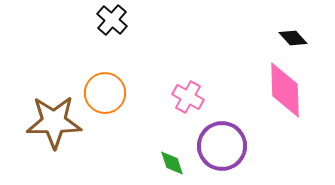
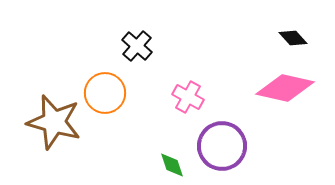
black cross: moved 25 px right, 26 px down
pink diamond: moved 2 px up; rotated 76 degrees counterclockwise
brown star: rotated 16 degrees clockwise
green diamond: moved 2 px down
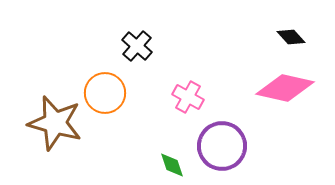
black diamond: moved 2 px left, 1 px up
brown star: moved 1 px right, 1 px down
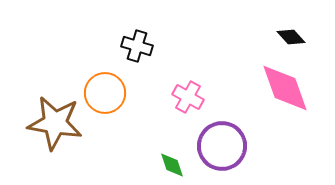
black cross: rotated 24 degrees counterclockwise
pink diamond: rotated 58 degrees clockwise
brown star: rotated 6 degrees counterclockwise
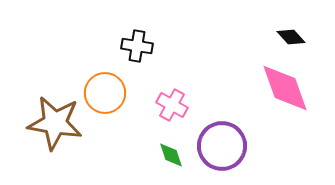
black cross: rotated 8 degrees counterclockwise
pink cross: moved 16 px left, 8 px down
green diamond: moved 1 px left, 10 px up
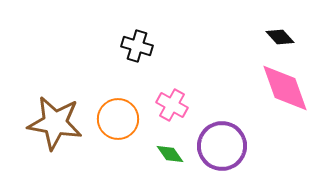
black diamond: moved 11 px left
black cross: rotated 8 degrees clockwise
orange circle: moved 13 px right, 26 px down
green diamond: moved 1 px left, 1 px up; rotated 16 degrees counterclockwise
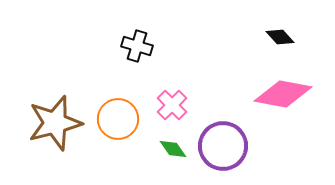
pink diamond: moved 2 px left, 6 px down; rotated 60 degrees counterclockwise
pink cross: rotated 16 degrees clockwise
brown star: rotated 24 degrees counterclockwise
purple circle: moved 1 px right
green diamond: moved 3 px right, 5 px up
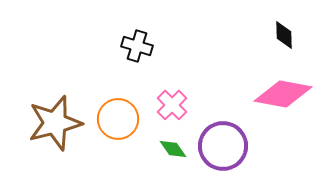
black diamond: moved 4 px right, 2 px up; rotated 40 degrees clockwise
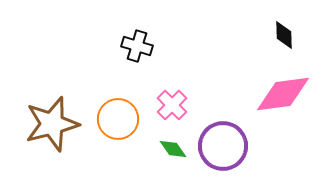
pink diamond: rotated 18 degrees counterclockwise
brown star: moved 3 px left, 1 px down
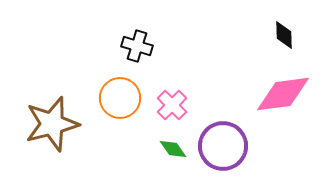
orange circle: moved 2 px right, 21 px up
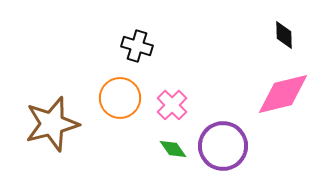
pink diamond: rotated 6 degrees counterclockwise
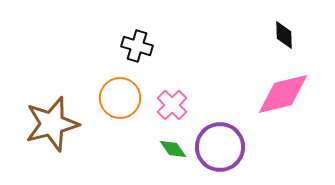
purple circle: moved 3 px left, 1 px down
